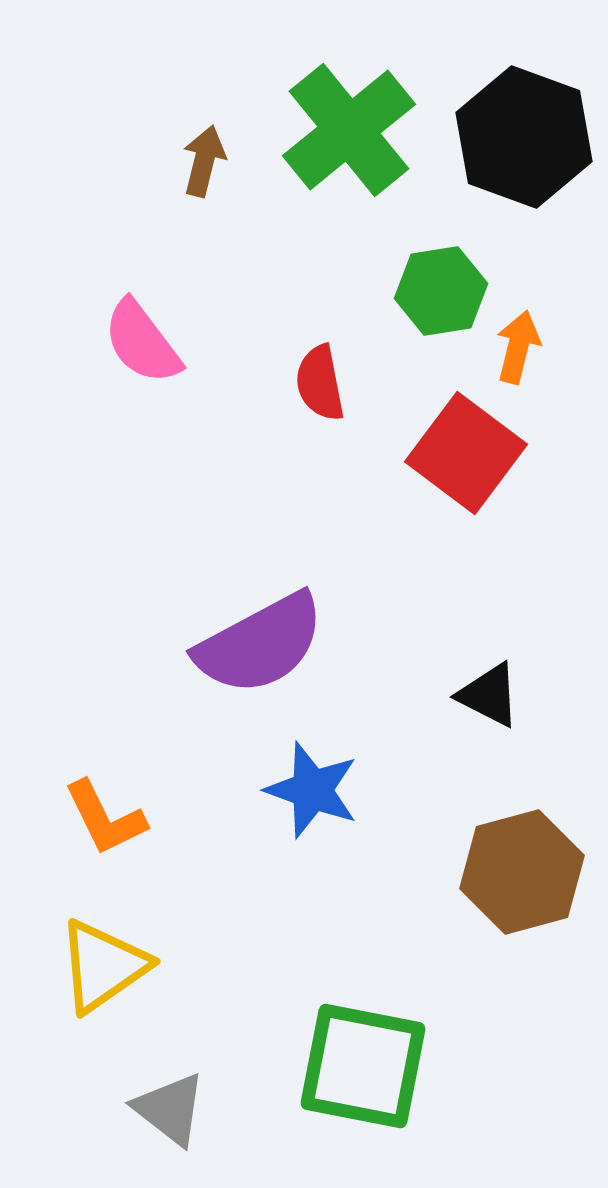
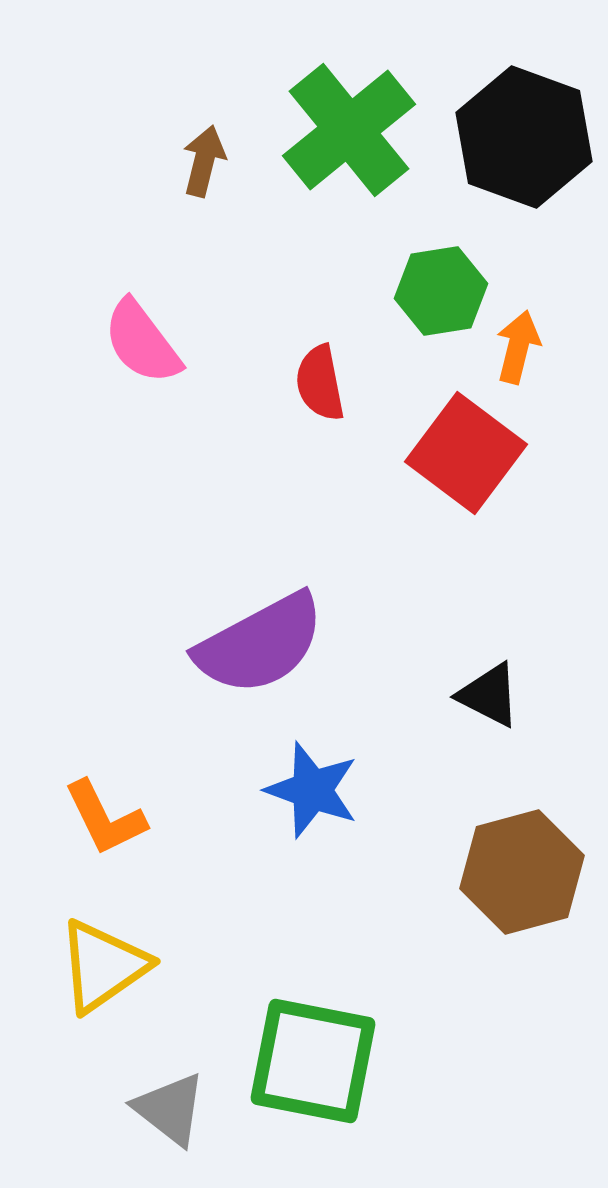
green square: moved 50 px left, 5 px up
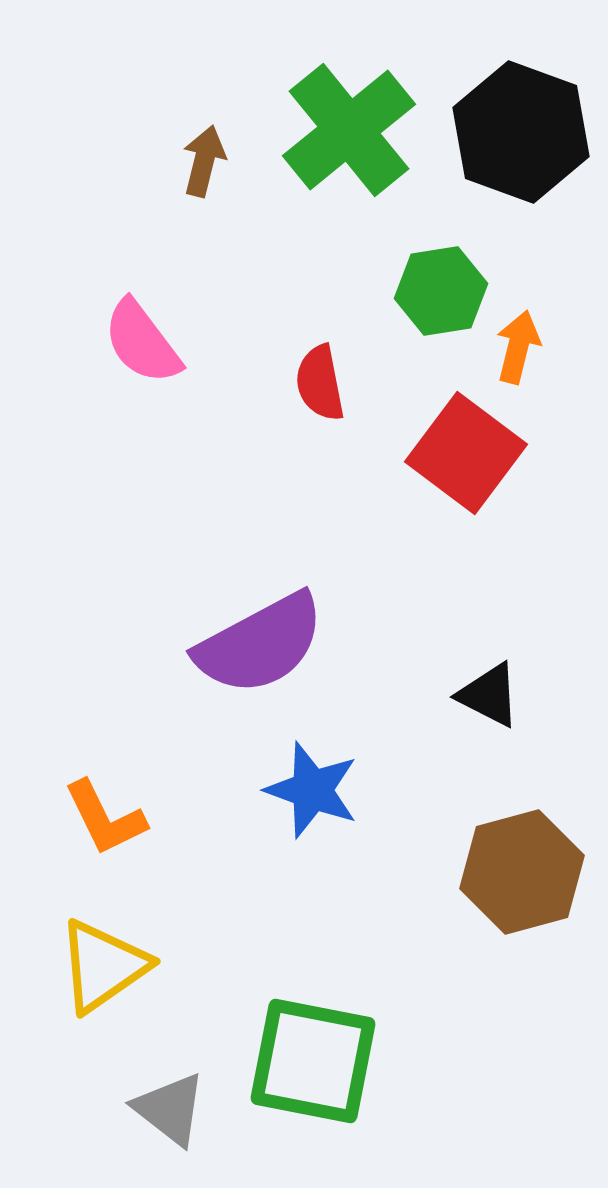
black hexagon: moved 3 px left, 5 px up
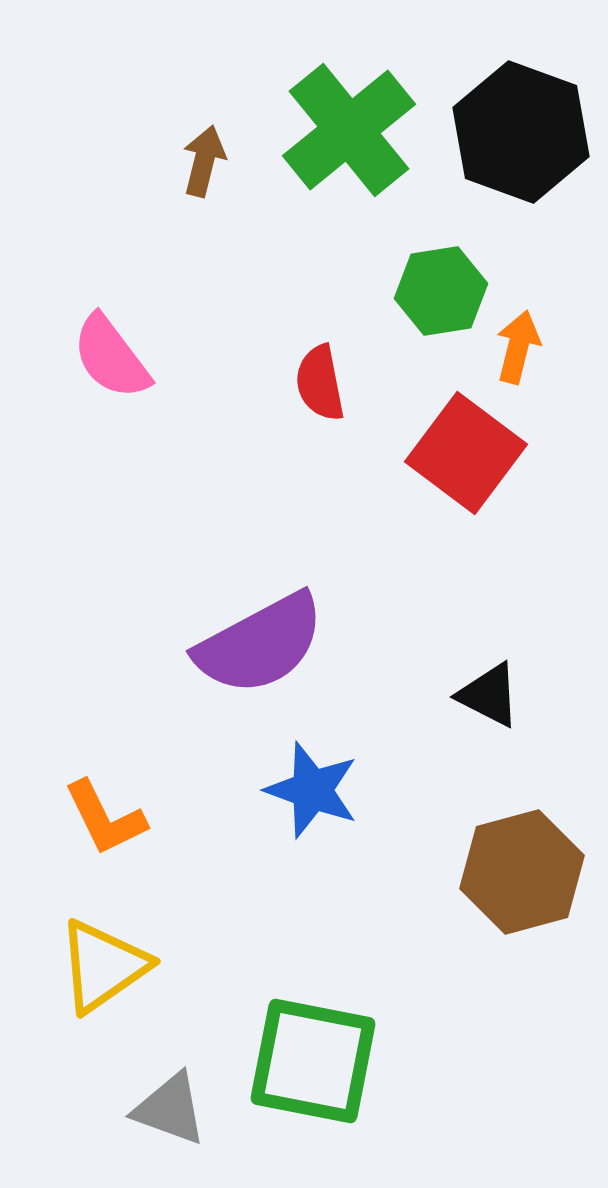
pink semicircle: moved 31 px left, 15 px down
gray triangle: rotated 18 degrees counterclockwise
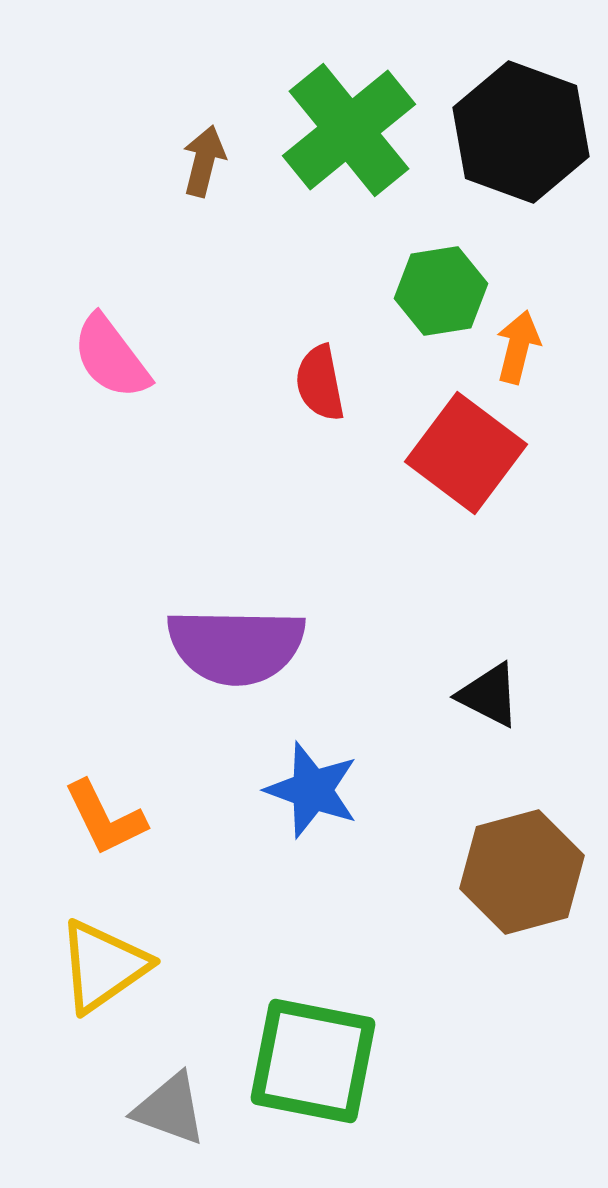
purple semicircle: moved 24 px left, 2 px down; rotated 29 degrees clockwise
